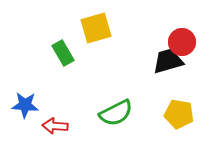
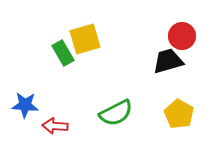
yellow square: moved 11 px left, 11 px down
red circle: moved 6 px up
yellow pentagon: rotated 20 degrees clockwise
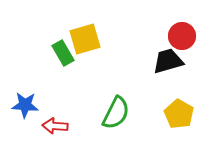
green semicircle: rotated 36 degrees counterclockwise
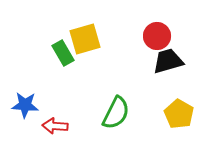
red circle: moved 25 px left
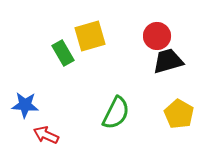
yellow square: moved 5 px right, 3 px up
red arrow: moved 9 px left, 9 px down; rotated 20 degrees clockwise
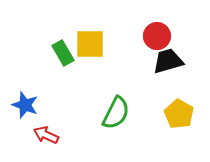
yellow square: moved 8 px down; rotated 16 degrees clockwise
blue star: rotated 16 degrees clockwise
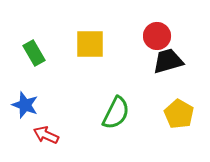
green rectangle: moved 29 px left
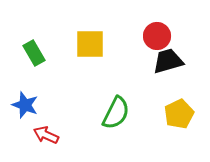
yellow pentagon: rotated 16 degrees clockwise
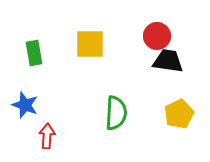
green rectangle: rotated 20 degrees clockwise
black trapezoid: rotated 24 degrees clockwise
green semicircle: rotated 24 degrees counterclockwise
red arrow: moved 1 px right, 1 px down; rotated 70 degrees clockwise
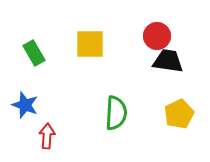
green rectangle: rotated 20 degrees counterclockwise
